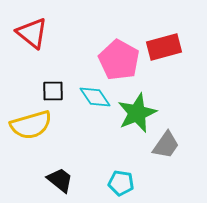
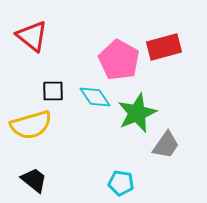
red triangle: moved 3 px down
black trapezoid: moved 26 px left
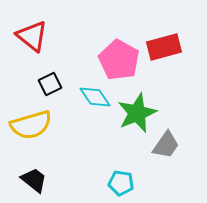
black square: moved 3 px left, 7 px up; rotated 25 degrees counterclockwise
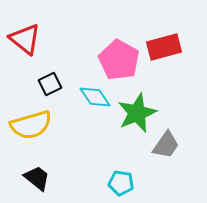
red triangle: moved 7 px left, 3 px down
black trapezoid: moved 3 px right, 2 px up
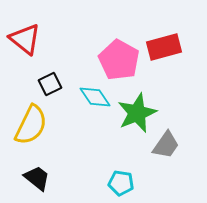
yellow semicircle: rotated 48 degrees counterclockwise
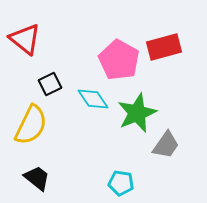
cyan diamond: moved 2 px left, 2 px down
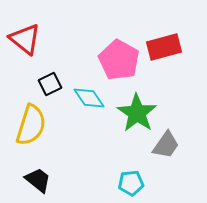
cyan diamond: moved 4 px left, 1 px up
green star: rotated 15 degrees counterclockwise
yellow semicircle: rotated 9 degrees counterclockwise
black trapezoid: moved 1 px right, 2 px down
cyan pentagon: moved 10 px right; rotated 15 degrees counterclockwise
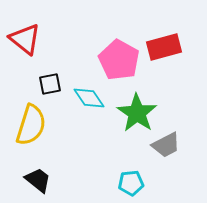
black square: rotated 15 degrees clockwise
gray trapezoid: rotated 28 degrees clockwise
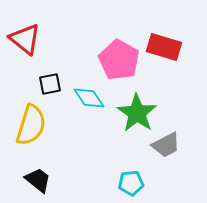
red rectangle: rotated 32 degrees clockwise
